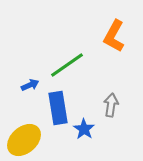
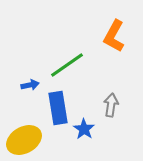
blue arrow: rotated 12 degrees clockwise
yellow ellipse: rotated 12 degrees clockwise
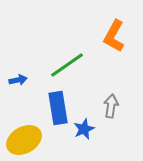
blue arrow: moved 12 px left, 5 px up
gray arrow: moved 1 px down
blue star: rotated 15 degrees clockwise
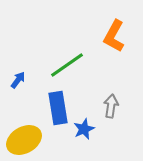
blue arrow: rotated 42 degrees counterclockwise
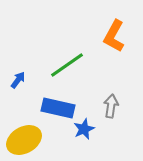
blue rectangle: rotated 68 degrees counterclockwise
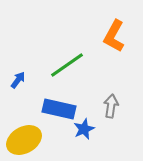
blue rectangle: moved 1 px right, 1 px down
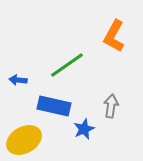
blue arrow: rotated 120 degrees counterclockwise
blue rectangle: moved 5 px left, 3 px up
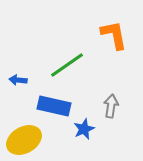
orange L-shape: moved 1 px up; rotated 140 degrees clockwise
